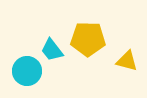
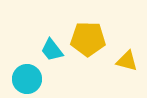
cyan circle: moved 8 px down
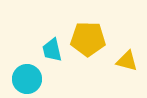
cyan trapezoid: rotated 25 degrees clockwise
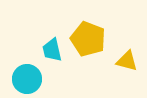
yellow pentagon: rotated 20 degrees clockwise
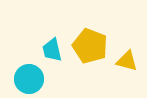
yellow pentagon: moved 2 px right, 7 px down
cyan circle: moved 2 px right
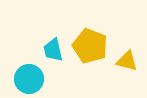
cyan trapezoid: moved 1 px right
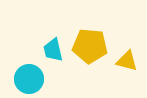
yellow pentagon: rotated 16 degrees counterclockwise
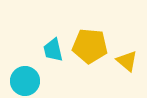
yellow triangle: rotated 25 degrees clockwise
cyan circle: moved 4 px left, 2 px down
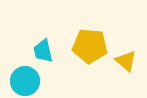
cyan trapezoid: moved 10 px left, 1 px down
yellow triangle: moved 1 px left
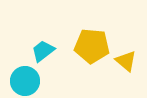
yellow pentagon: moved 2 px right
cyan trapezoid: rotated 65 degrees clockwise
